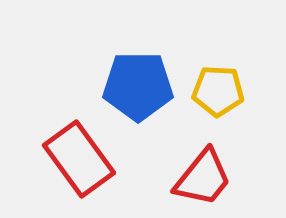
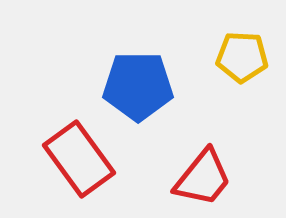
yellow pentagon: moved 24 px right, 34 px up
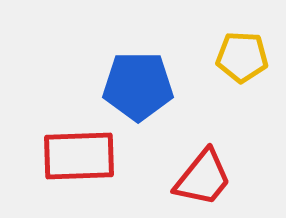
red rectangle: moved 3 px up; rotated 56 degrees counterclockwise
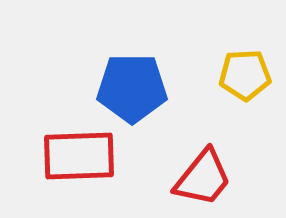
yellow pentagon: moved 3 px right, 18 px down; rotated 6 degrees counterclockwise
blue pentagon: moved 6 px left, 2 px down
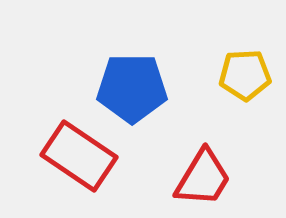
red rectangle: rotated 36 degrees clockwise
red trapezoid: rotated 8 degrees counterclockwise
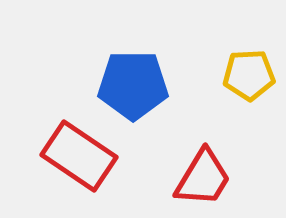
yellow pentagon: moved 4 px right
blue pentagon: moved 1 px right, 3 px up
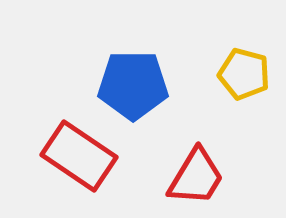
yellow pentagon: moved 5 px left, 1 px up; rotated 18 degrees clockwise
red trapezoid: moved 7 px left, 1 px up
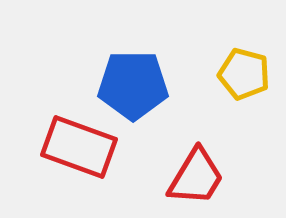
red rectangle: moved 9 px up; rotated 14 degrees counterclockwise
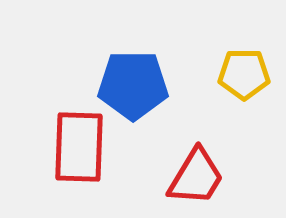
yellow pentagon: rotated 15 degrees counterclockwise
red rectangle: rotated 72 degrees clockwise
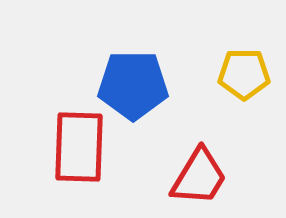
red trapezoid: moved 3 px right
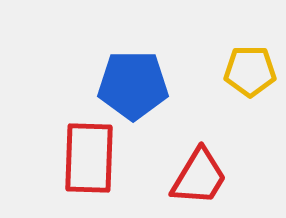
yellow pentagon: moved 6 px right, 3 px up
red rectangle: moved 10 px right, 11 px down
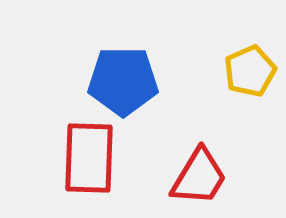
yellow pentagon: rotated 24 degrees counterclockwise
blue pentagon: moved 10 px left, 4 px up
